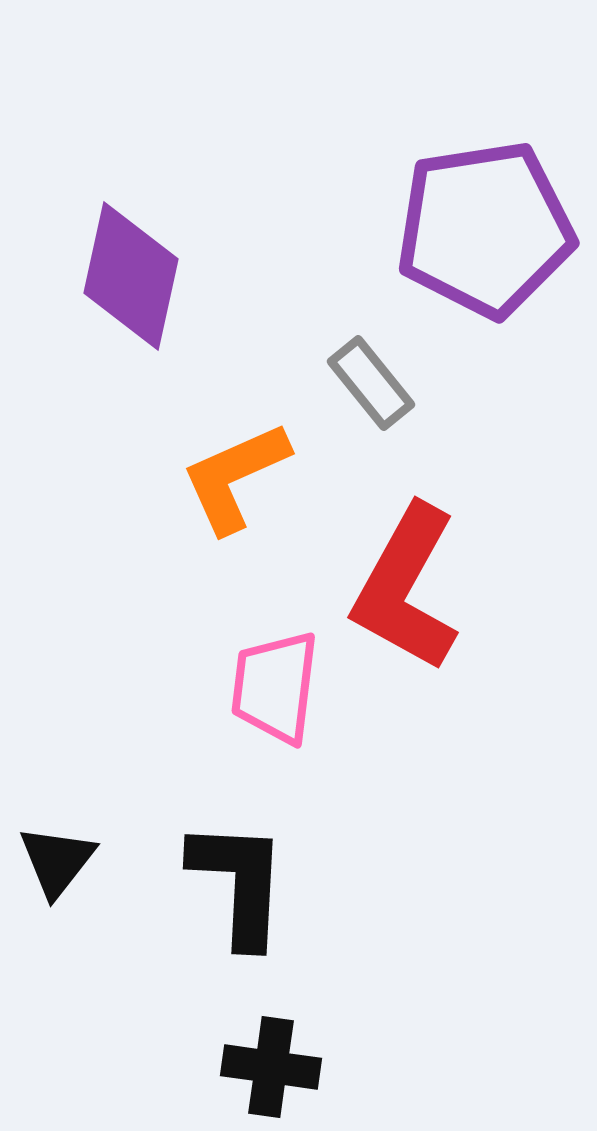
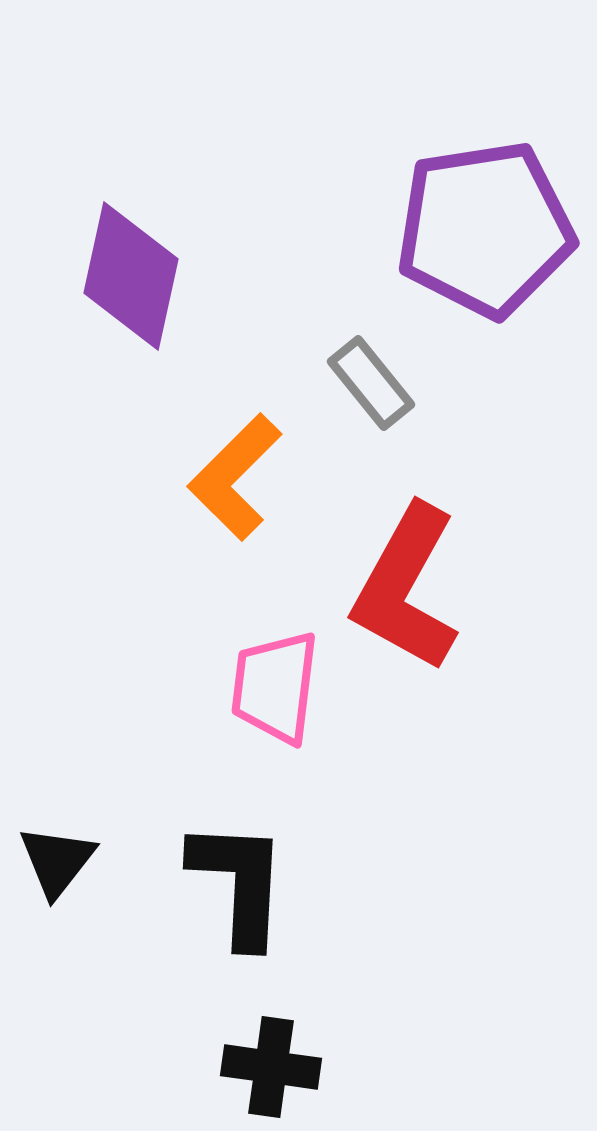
orange L-shape: rotated 21 degrees counterclockwise
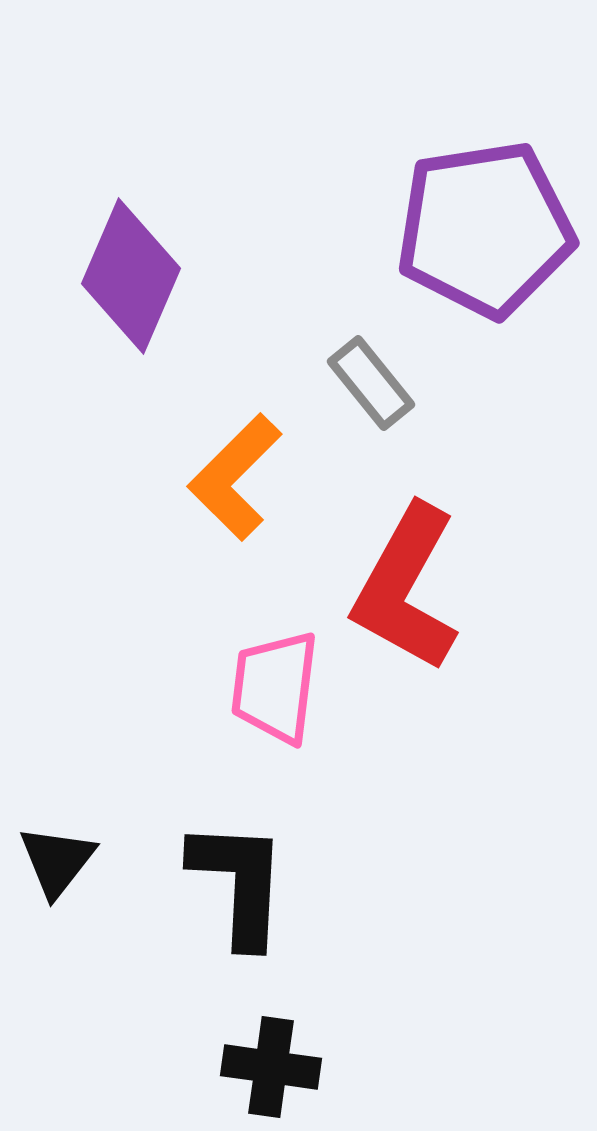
purple diamond: rotated 11 degrees clockwise
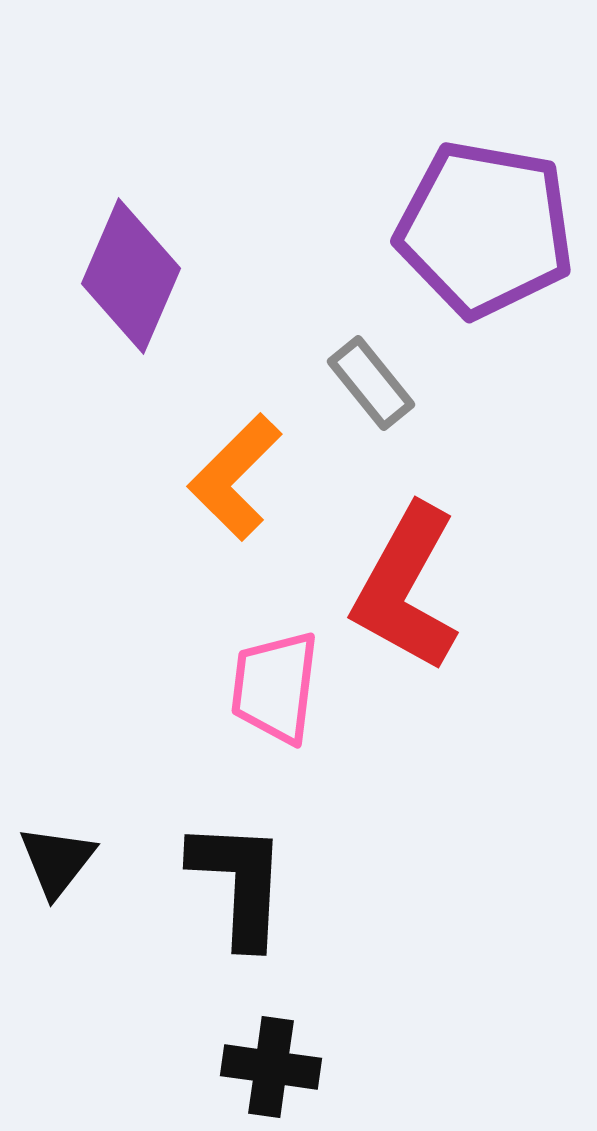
purple pentagon: rotated 19 degrees clockwise
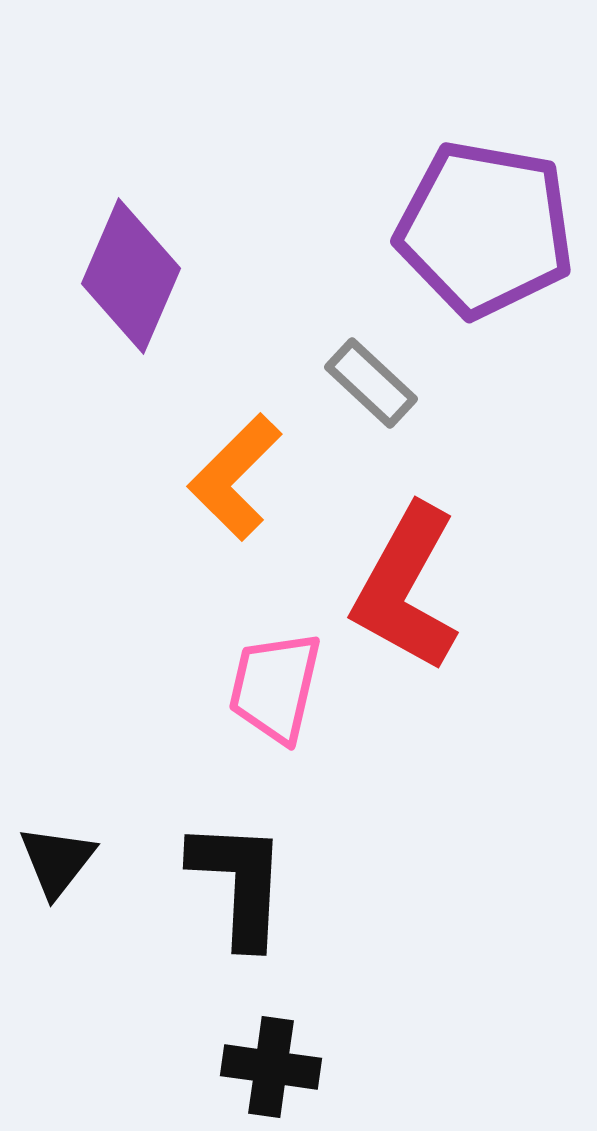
gray rectangle: rotated 8 degrees counterclockwise
pink trapezoid: rotated 6 degrees clockwise
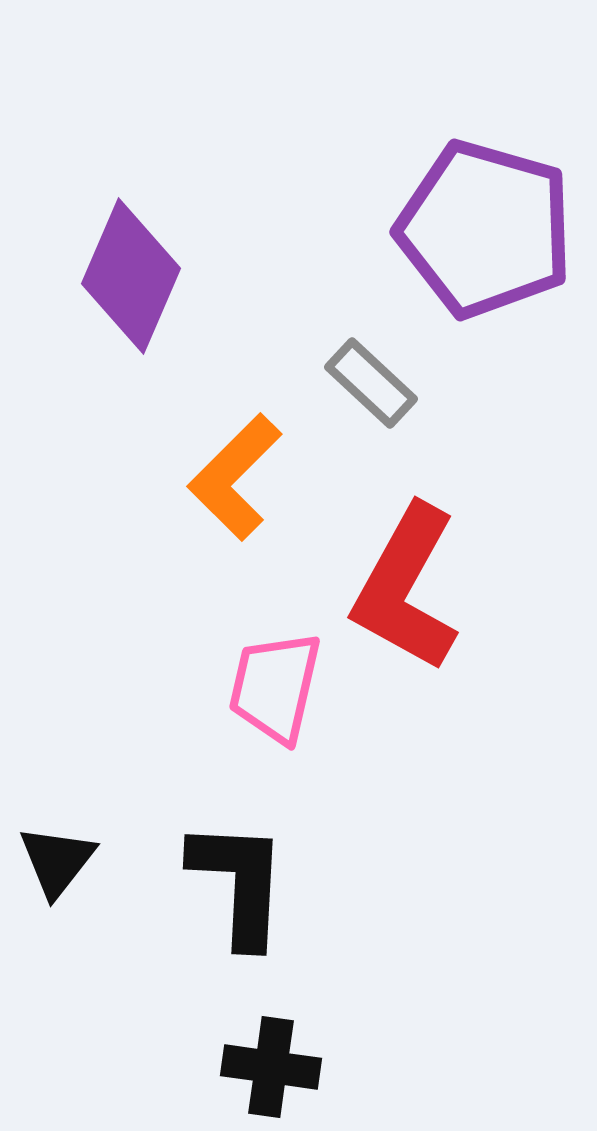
purple pentagon: rotated 6 degrees clockwise
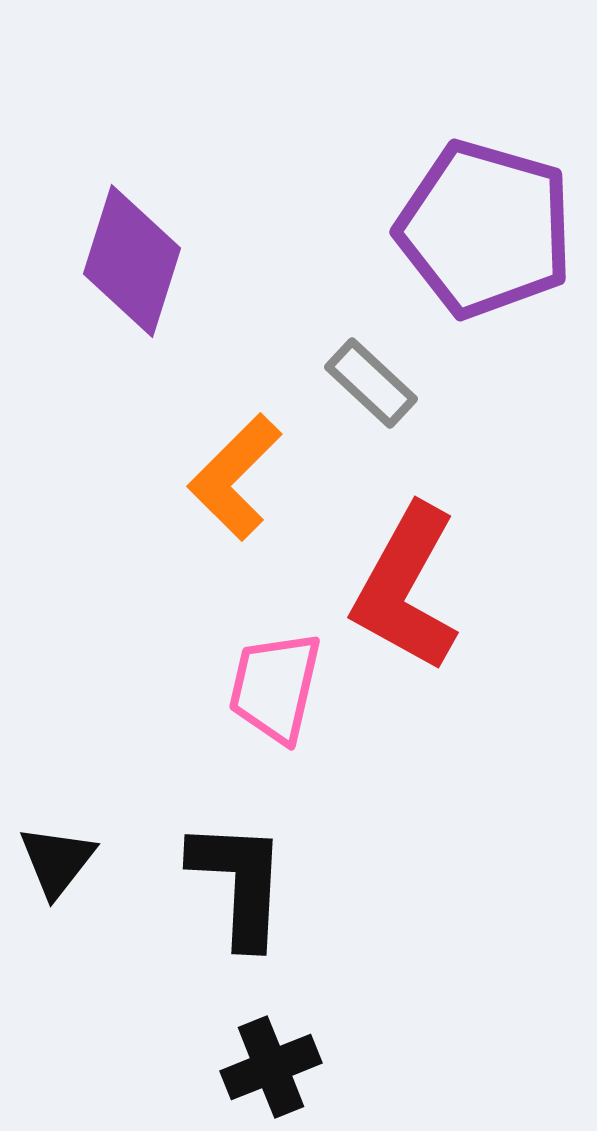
purple diamond: moved 1 px right, 15 px up; rotated 6 degrees counterclockwise
black cross: rotated 30 degrees counterclockwise
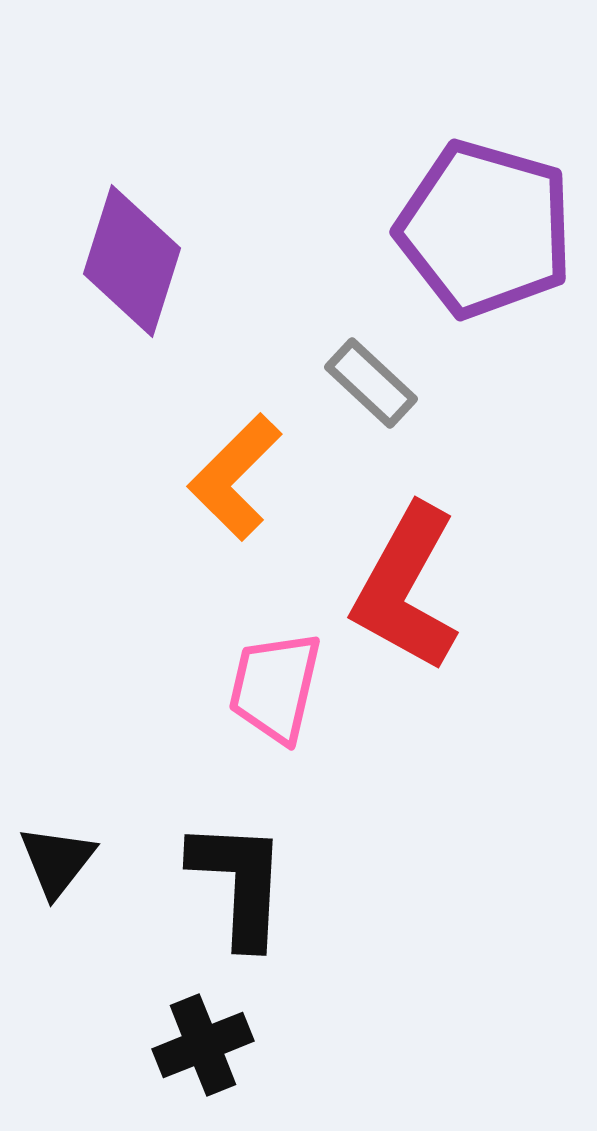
black cross: moved 68 px left, 22 px up
